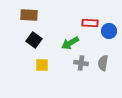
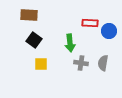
green arrow: rotated 66 degrees counterclockwise
yellow square: moved 1 px left, 1 px up
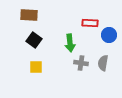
blue circle: moved 4 px down
yellow square: moved 5 px left, 3 px down
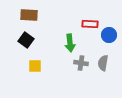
red rectangle: moved 1 px down
black square: moved 8 px left
yellow square: moved 1 px left, 1 px up
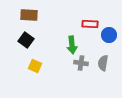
green arrow: moved 2 px right, 2 px down
yellow square: rotated 24 degrees clockwise
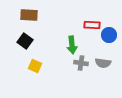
red rectangle: moved 2 px right, 1 px down
black square: moved 1 px left, 1 px down
gray semicircle: rotated 91 degrees counterclockwise
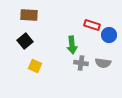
red rectangle: rotated 14 degrees clockwise
black square: rotated 14 degrees clockwise
